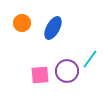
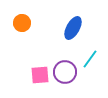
blue ellipse: moved 20 px right
purple circle: moved 2 px left, 1 px down
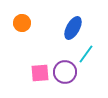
cyan line: moved 4 px left, 5 px up
pink square: moved 2 px up
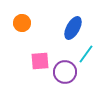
pink square: moved 12 px up
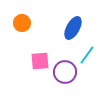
cyan line: moved 1 px right, 1 px down
